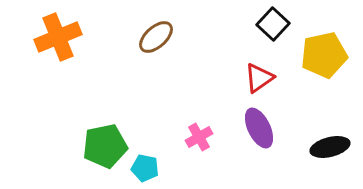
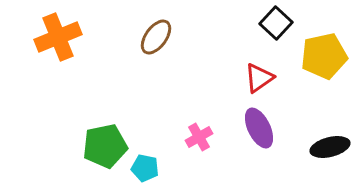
black square: moved 3 px right, 1 px up
brown ellipse: rotated 12 degrees counterclockwise
yellow pentagon: moved 1 px down
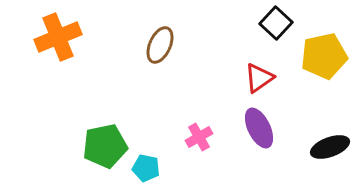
brown ellipse: moved 4 px right, 8 px down; rotated 12 degrees counterclockwise
black ellipse: rotated 6 degrees counterclockwise
cyan pentagon: moved 1 px right
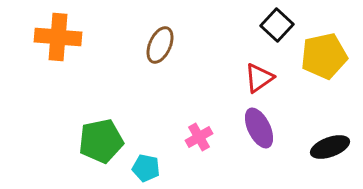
black square: moved 1 px right, 2 px down
orange cross: rotated 27 degrees clockwise
green pentagon: moved 4 px left, 5 px up
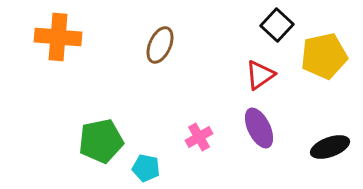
red triangle: moved 1 px right, 3 px up
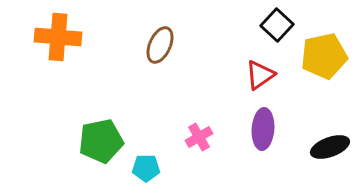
purple ellipse: moved 4 px right, 1 px down; rotated 30 degrees clockwise
cyan pentagon: rotated 12 degrees counterclockwise
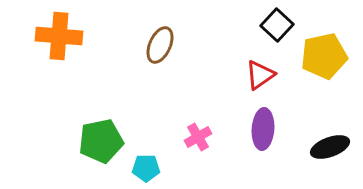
orange cross: moved 1 px right, 1 px up
pink cross: moved 1 px left
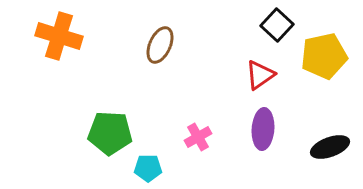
orange cross: rotated 12 degrees clockwise
green pentagon: moved 9 px right, 8 px up; rotated 15 degrees clockwise
cyan pentagon: moved 2 px right
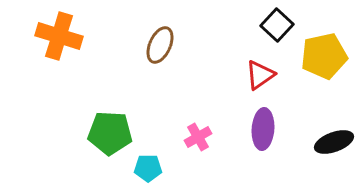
black ellipse: moved 4 px right, 5 px up
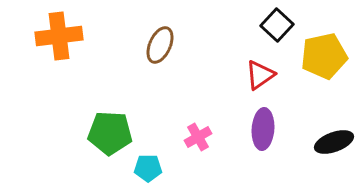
orange cross: rotated 24 degrees counterclockwise
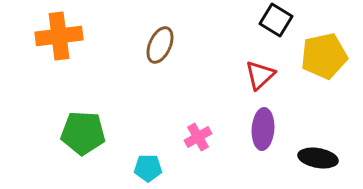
black square: moved 1 px left, 5 px up; rotated 12 degrees counterclockwise
red triangle: rotated 8 degrees counterclockwise
green pentagon: moved 27 px left
black ellipse: moved 16 px left, 16 px down; rotated 30 degrees clockwise
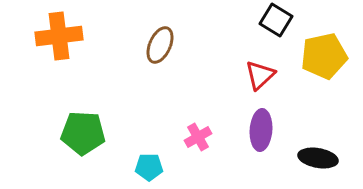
purple ellipse: moved 2 px left, 1 px down
cyan pentagon: moved 1 px right, 1 px up
